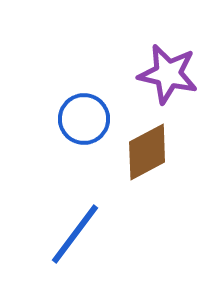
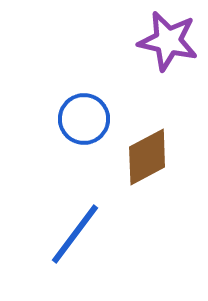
purple star: moved 33 px up
brown diamond: moved 5 px down
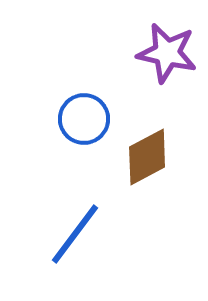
purple star: moved 1 px left, 12 px down
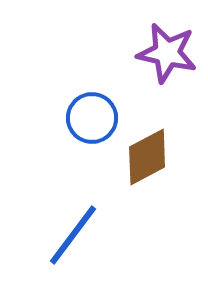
blue circle: moved 8 px right, 1 px up
blue line: moved 2 px left, 1 px down
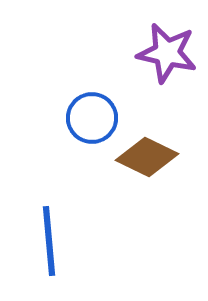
brown diamond: rotated 54 degrees clockwise
blue line: moved 24 px left, 6 px down; rotated 42 degrees counterclockwise
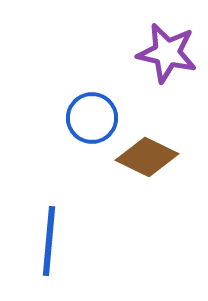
blue line: rotated 10 degrees clockwise
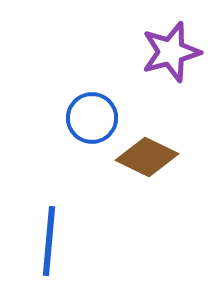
purple star: moved 4 px right, 1 px up; rotated 28 degrees counterclockwise
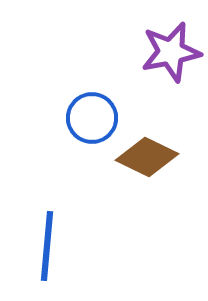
purple star: rotated 4 degrees clockwise
blue line: moved 2 px left, 5 px down
